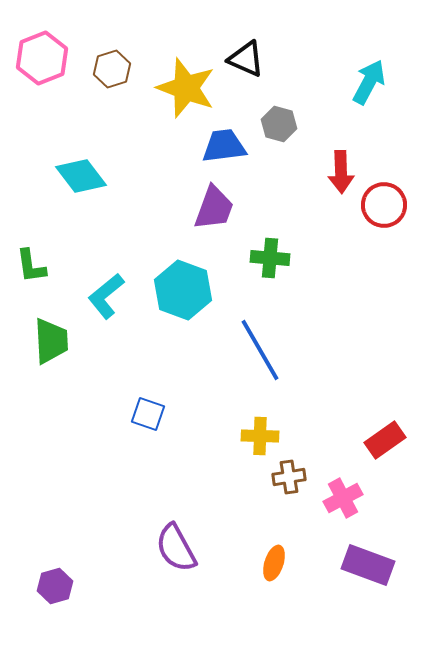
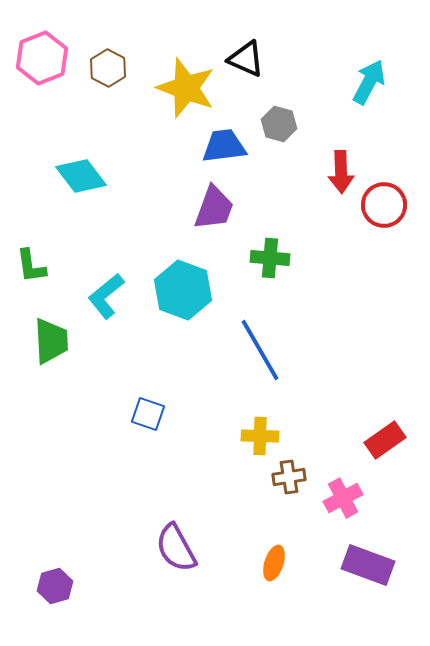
brown hexagon: moved 4 px left, 1 px up; rotated 15 degrees counterclockwise
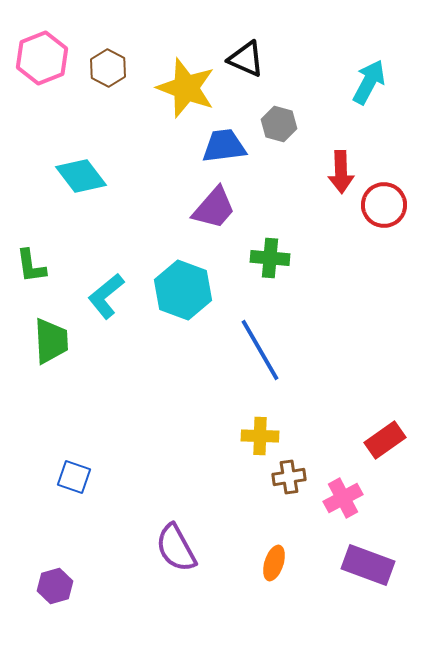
purple trapezoid: rotated 21 degrees clockwise
blue square: moved 74 px left, 63 px down
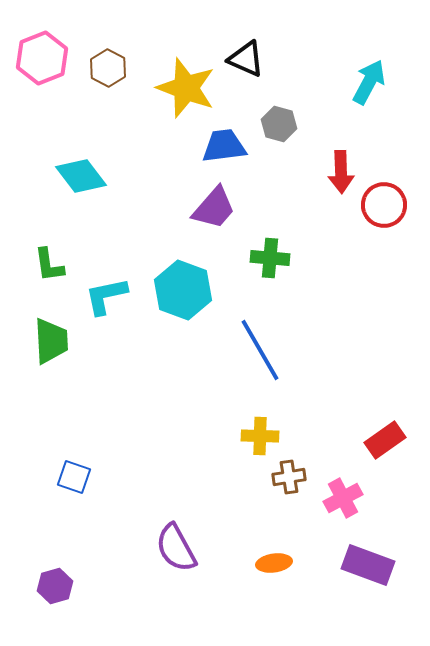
green L-shape: moved 18 px right, 1 px up
cyan L-shape: rotated 27 degrees clockwise
orange ellipse: rotated 64 degrees clockwise
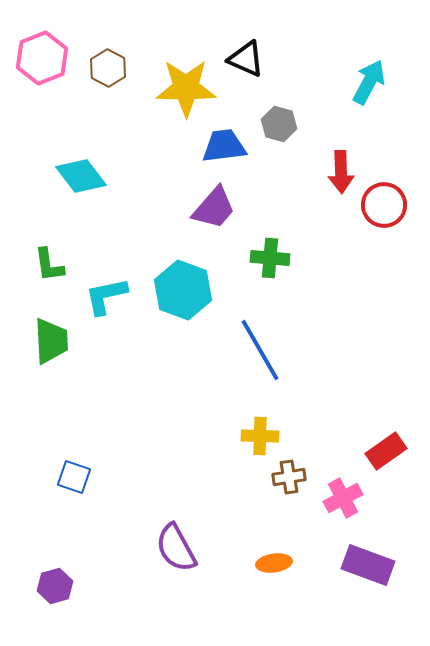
yellow star: rotated 20 degrees counterclockwise
red rectangle: moved 1 px right, 11 px down
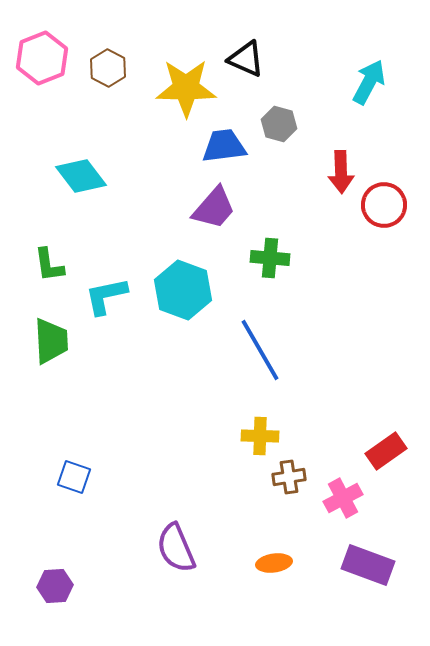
purple semicircle: rotated 6 degrees clockwise
purple hexagon: rotated 12 degrees clockwise
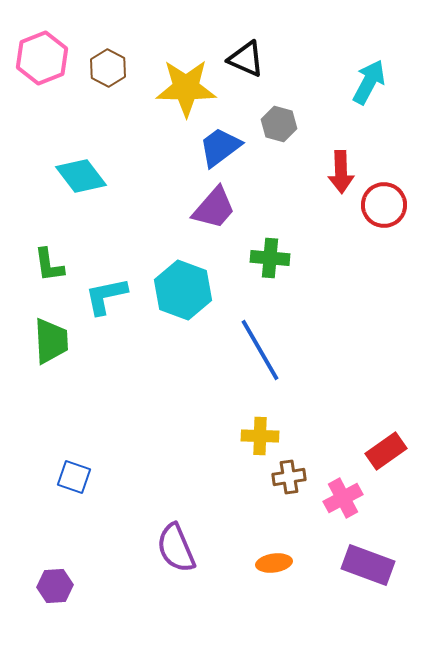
blue trapezoid: moved 4 px left, 1 px down; rotated 30 degrees counterclockwise
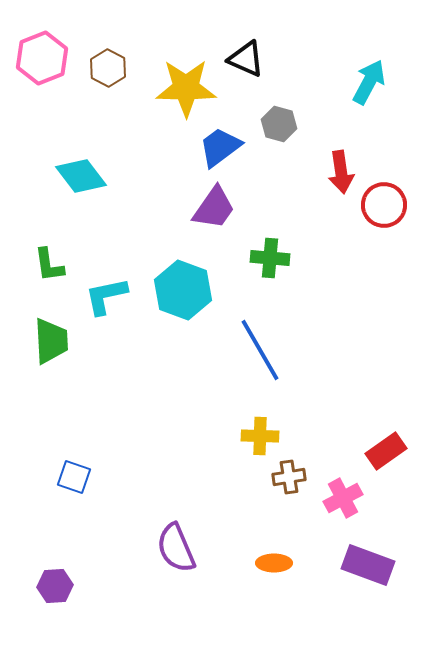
red arrow: rotated 6 degrees counterclockwise
purple trapezoid: rotated 6 degrees counterclockwise
orange ellipse: rotated 8 degrees clockwise
